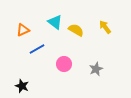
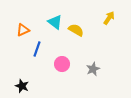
yellow arrow: moved 4 px right, 9 px up; rotated 72 degrees clockwise
blue line: rotated 42 degrees counterclockwise
pink circle: moved 2 px left
gray star: moved 3 px left
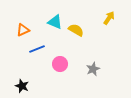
cyan triangle: rotated 14 degrees counterclockwise
blue line: rotated 49 degrees clockwise
pink circle: moved 2 px left
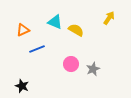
pink circle: moved 11 px right
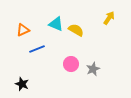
cyan triangle: moved 1 px right, 2 px down
black star: moved 2 px up
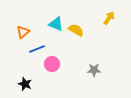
orange triangle: moved 2 px down; rotated 16 degrees counterclockwise
pink circle: moved 19 px left
gray star: moved 1 px right, 1 px down; rotated 24 degrees clockwise
black star: moved 3 px right
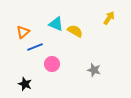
yellow semicircle: moved 1 px left, 1 px down
blue line: moved 2 px left, 2 px up
gray star: rotated 16 degrees clockwise
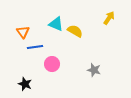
orange triangle: rotated 24 degrees counterclockwise
blue line: rotated 14 degrees clockwise
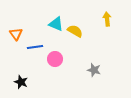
yellow arrow: moved 2 px left, 1 px down; rotated 40 degrees counterclockwise
orange triangle: moved 7 px left, 2 px down
pink circle: moved 3 px right, 5 px up
black star: moved 4 px left, 2 px up
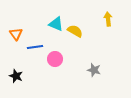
yellow arrow: moved 1 px right
black star: moved 5 px left, 6 px up
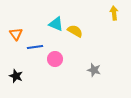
yellow arrow: moved 6 px right, 6 px up
